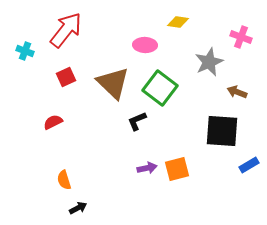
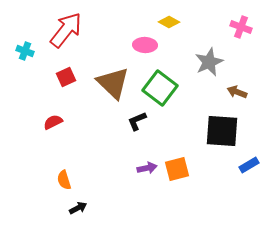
yellow diamond: moved 9 px left; rotated 20 degrees clockwise
pink cross: moved 10 px up
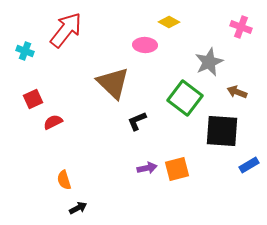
red square: moved 33 px left, 22 px down
green square: moved 25 px right, 10 px down
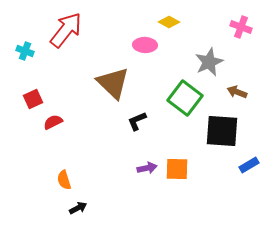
orange square: rotated 15 degrees clockwise
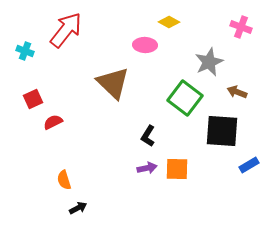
black L-shape: moved 11 px right, 15 px down; rotated 35 degrees counterclockwise
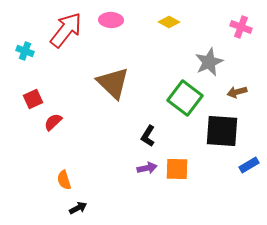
pink ellipse: moved 34 px left, 25 px up
brown arrow: rotated 36 degrees counterclockwise
red semicircle: rotated 18 degrees counterclockwise
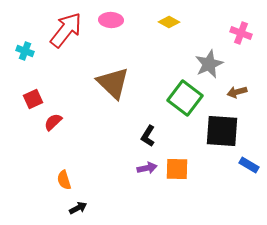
pink cross: moved 6 px down
gray star: moved 2 px down
blue rectangle: rotated 60 degrees clockwise
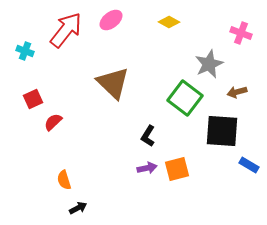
pink ellipse: rotated 40 degrees counterclockwise
orange square: rotated 15 degrees counterclockwise
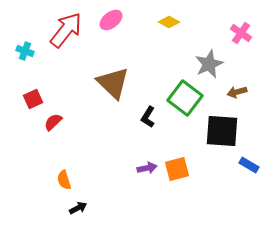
pink cross: rotated 15 degrees clockwise
black L-shape: moved 19 px up
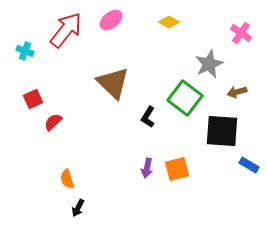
purple arrow: rotated 114 degrees clockwise
orange semicircle: moved 3 px right, 1 px up
black arrow: rotated 144 degrees clockwise
